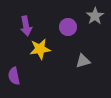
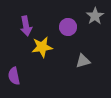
yellow star: moved 2 px right, 2 px up
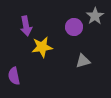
purple circle: moved 6 px right
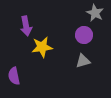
gray star: moved 3 px up; rotated 12 degrees counterclockwise
purple circle: moved 10 px right, 8 px down
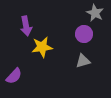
purple circle: moved 1 px up
purple semicircle: rotated 126 degrees counterclockwise
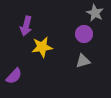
purple arrow: rotated 24 degrees clockwise
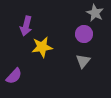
gray triangle: rotated 35 degrees counterclockwise
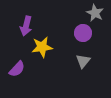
purple circle: moved 1 px left, 1 px up
purple semicircle: moved 3 px right, 7 px up
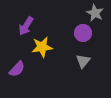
purple arrow: rotated 18 degrees clockwise
